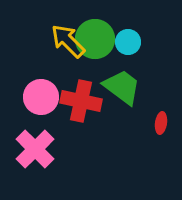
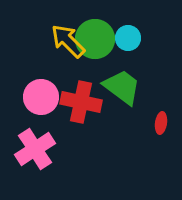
cyan circle: moved 4 px up
red cross: moved 1 px down
pink cross: rotated 12 degrees clockwise
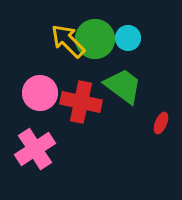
green trapezoid: moved 1 px right, 1 px up
pink circle: moved 1 px left, 4 px up
red ellipse: rotated 15 degrees clockwise
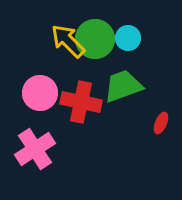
green trapezoid: rotated 57 degrees counterclockwise
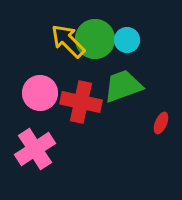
cyan circle: moved 1 px left, 2 px down
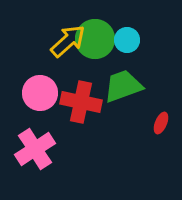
yellow arrow: rotated 93 degrees clockwise
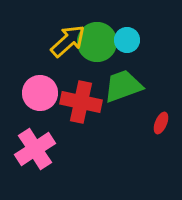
green circle: moved 2 px right, 3 px down
